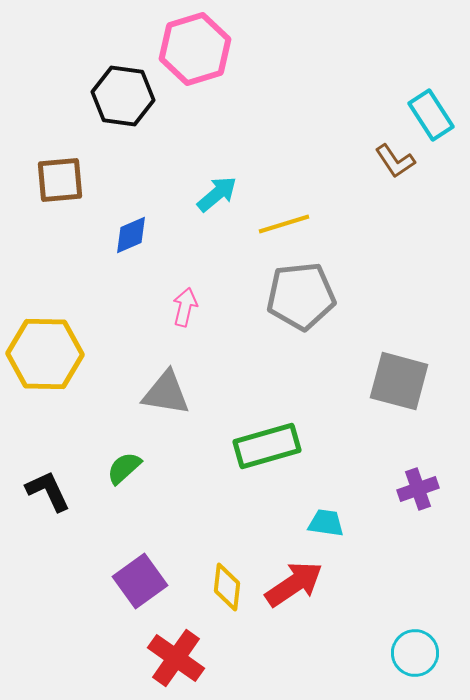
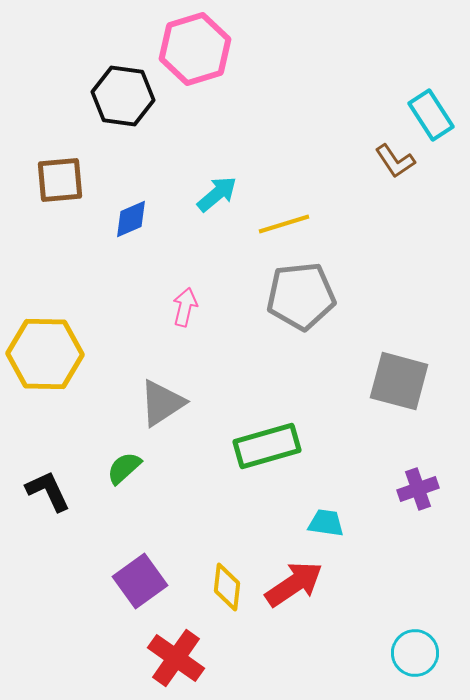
blue diamond: moved 16 px up
gray triangle: moved 4 px left, 10 px down; rotated 42 degrees counterclockwise
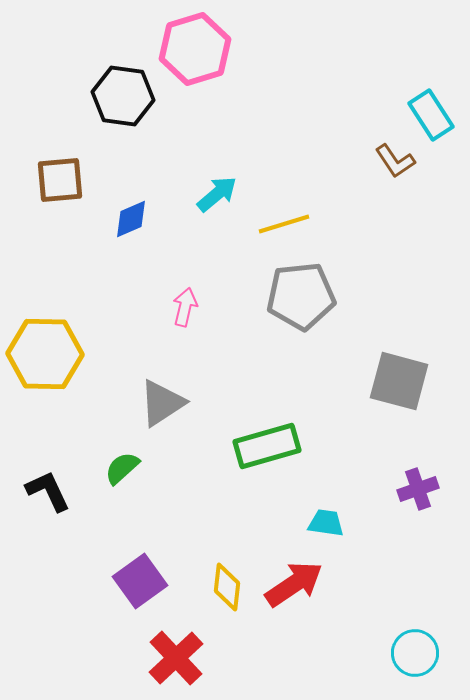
green semicircle: moved 2 px left
red cross: rotated 12 degrees clockwise
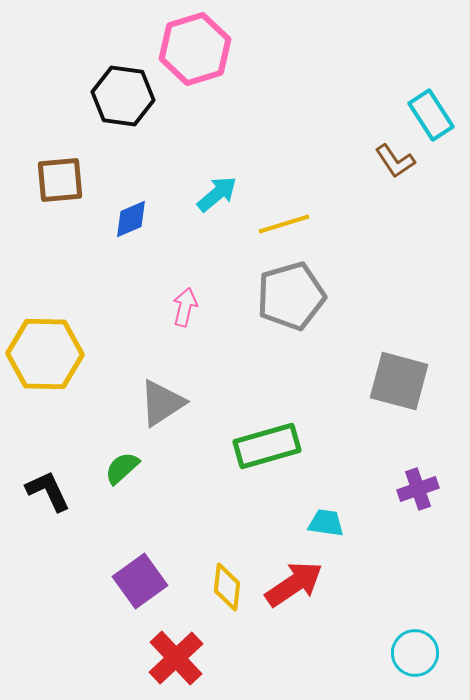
gray pentagon: moved 10 px left; rotated 10 degrees counterclockwise
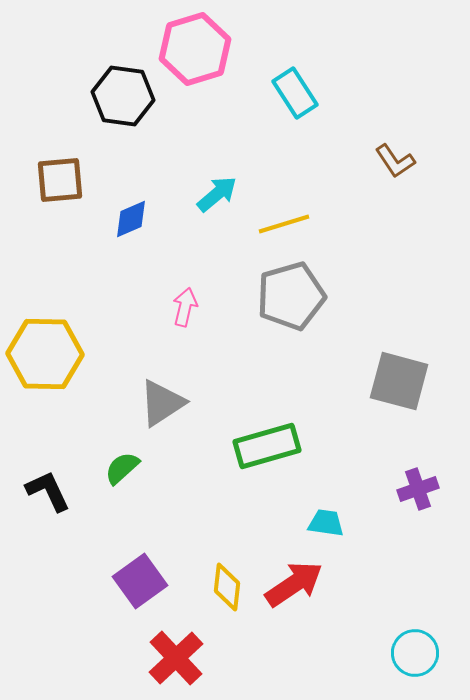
cyan rectangle: moved 136 px left, 22 px up
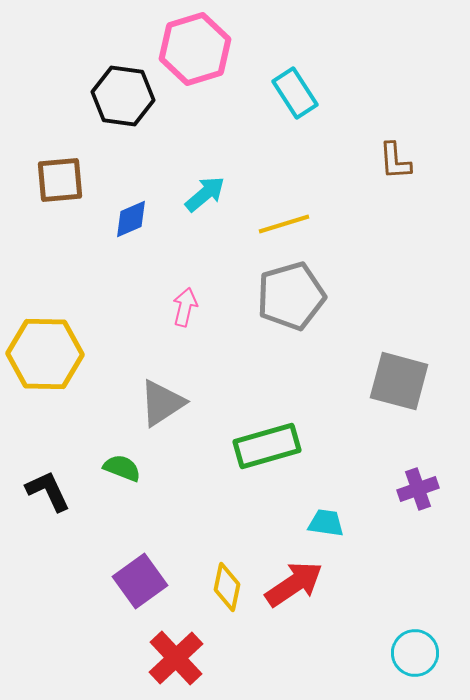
brown L-shape: rotated 30 degrees clockwise
cyan arrow: moved 12 px left
green semicircle: rotated 63 degrees clockwise
yellow diamond: rotated 6 degrees clockwise
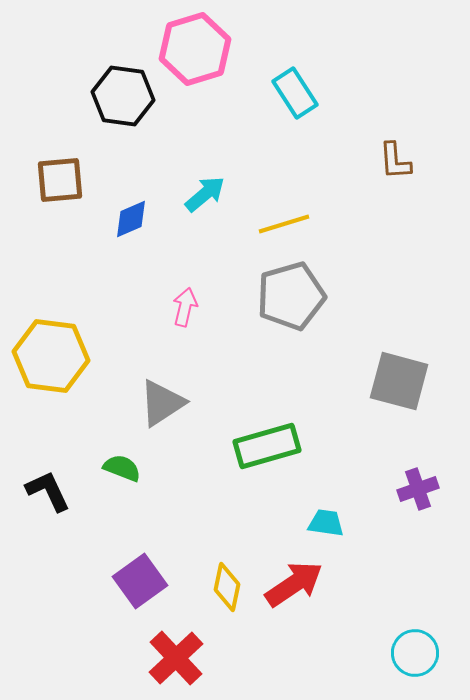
yellow hexagon: moved 6 px right, 2 px down; rotated 6 degrees clockwise
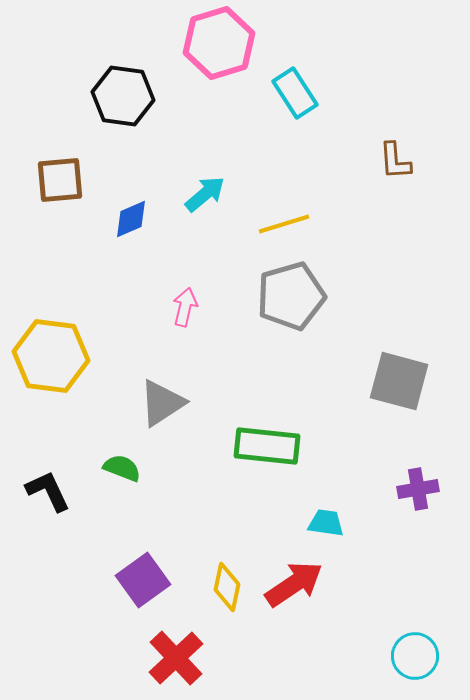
pink hexagon: moved 24 px right, 6 px up
green rectangle: rotated 22 degrees clockwise
purple cross: rotated 9 degrees clockwise
purple square: moved 3 px right, 1 px up
cyan circle: moved 3 px down
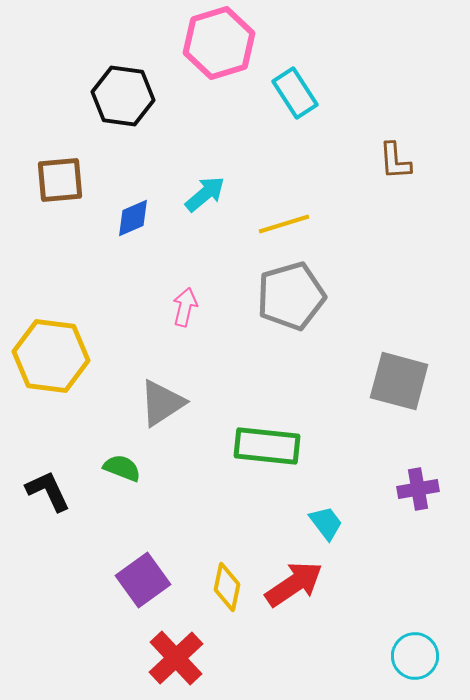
blue diamond: moved 2 px right, 1 px up
cyan trapezoid: rotated 45 degrees clockwise
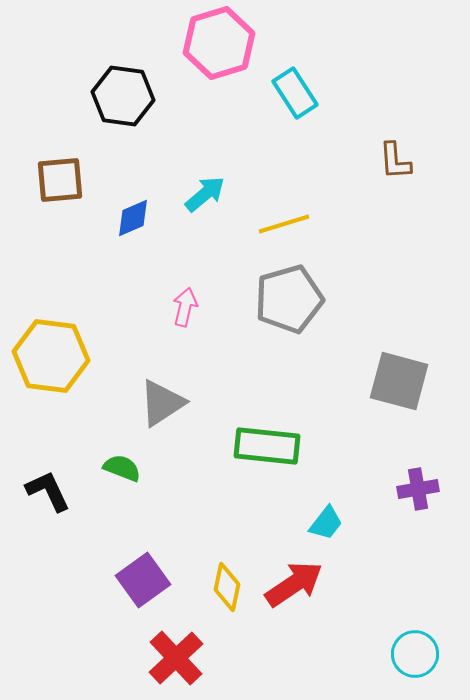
gray pentagon: moved 2 px left, 3 px down
cyan trapezoid: rotated 75 degrees clockwise
cyan circle: moved 2 px up
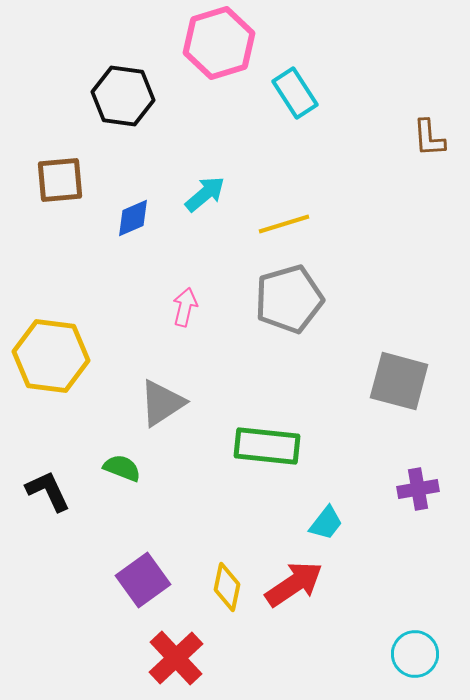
brown L-shape: moved 34 px right, 23 px up
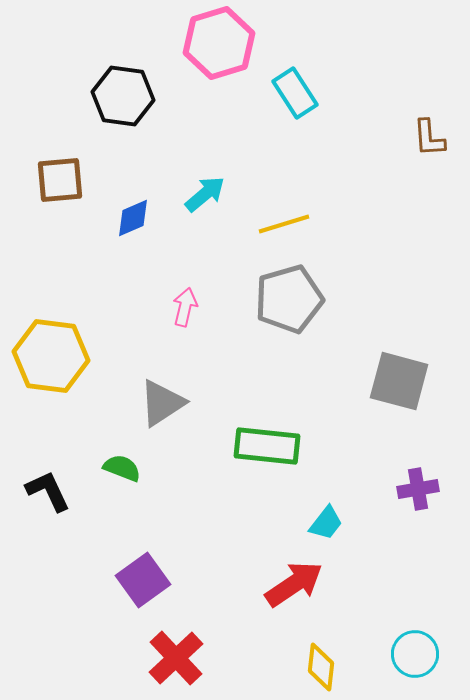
yellow diamond: moved 94 px right, 80 px down; rotated 6 degrees counterclockwise
